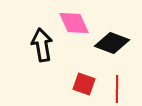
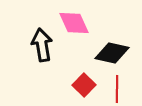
black diamond: moved 10 px down; rotated 8 degrees counterclockwise
red square: moved 1 px down; rotated 25 degrees clockwise
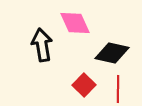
pink diamond: moved 1 px right
red line: moved 1 px right
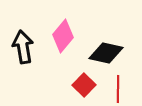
pink diamond: moved 12 px left, 13 px down; rotated 64 degrees clockwise
black arrow: moved 19 px left, 2 px down
black diamond: moved 6 px left
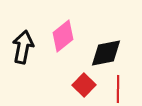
pink diamond: rotated 12 degrees clockwise
black arrow: rotated 20 degrees clockwise
black diamond: rotated 24 degrees counterclockwise
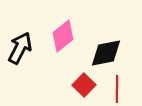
black arrow: moved 3 px left, 1 px down; rotated 16 degrees clockwise
red line: moved 1 px left
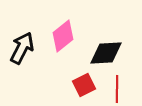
black arrow: moved 2 px right
black diamond: rotated 8 degrees clockwise
red square: rotated 20 degrees clockwise
